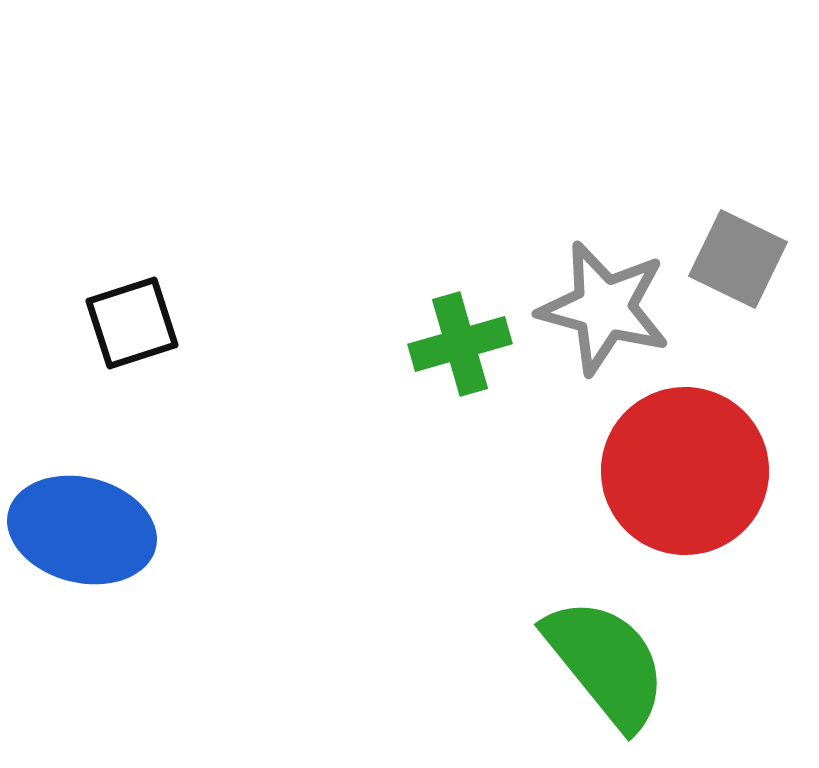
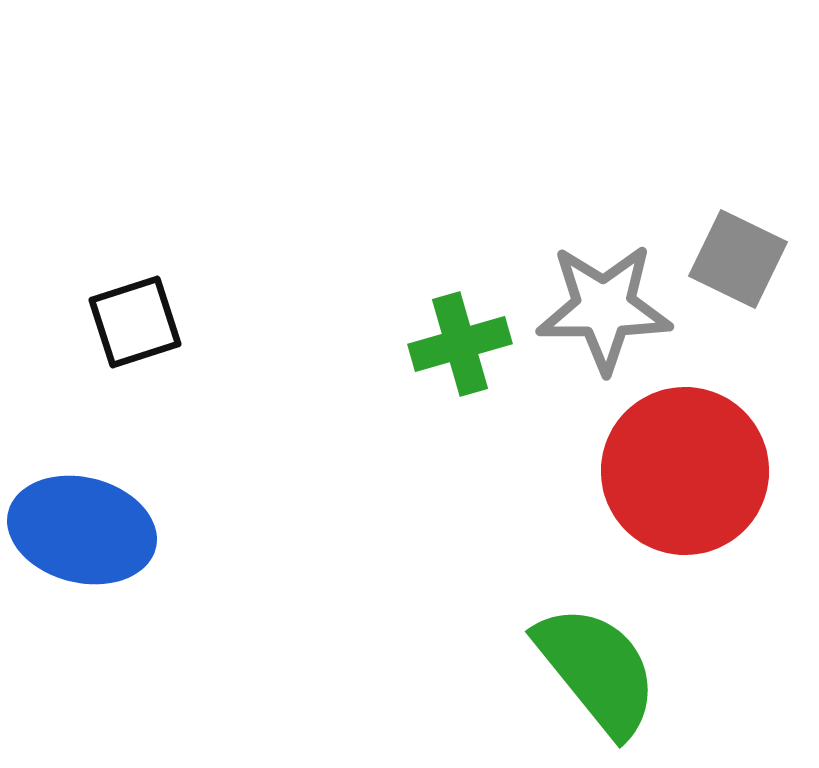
gray star: rotated 15 degrees counterclockwise
black square: moved 3 px right, 1 px up
green semicircle: moved 9 px left, 7 px down
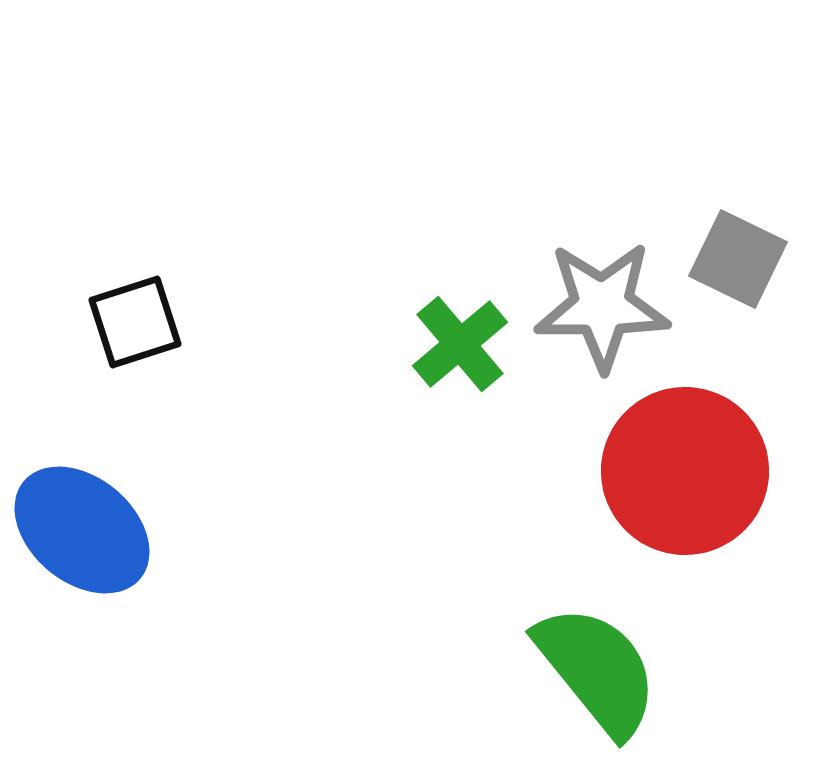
gray star: moved 2 px left, 2 px up
green cross: rotated 24 degrees counterclockwise
blue ellipse: rotated 26 degrees clockwise
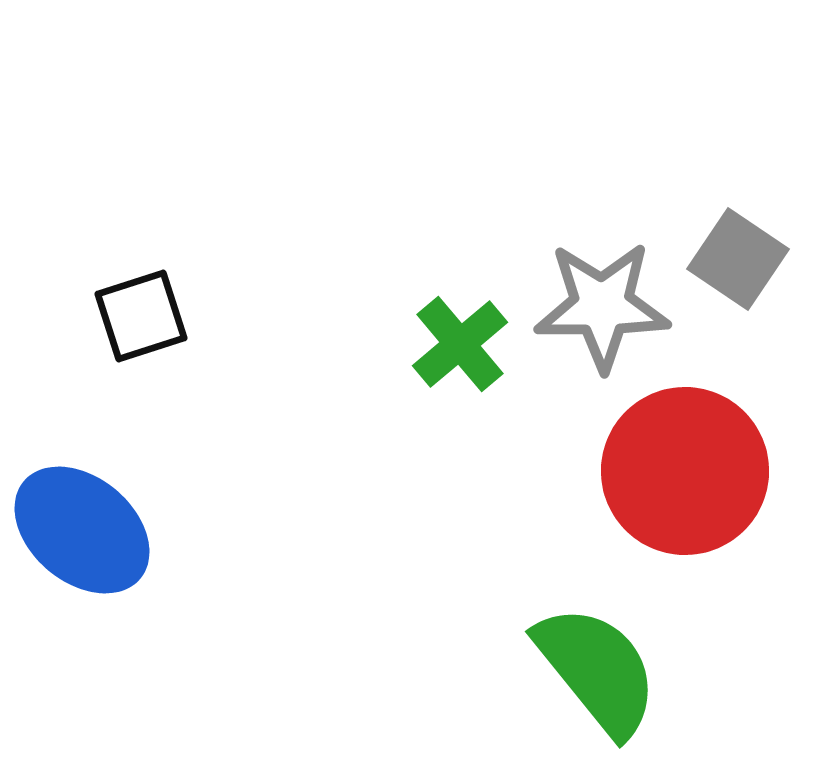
gray square: rotated 8 degrees clockwise
black square: moved 6 px right, 6 px up
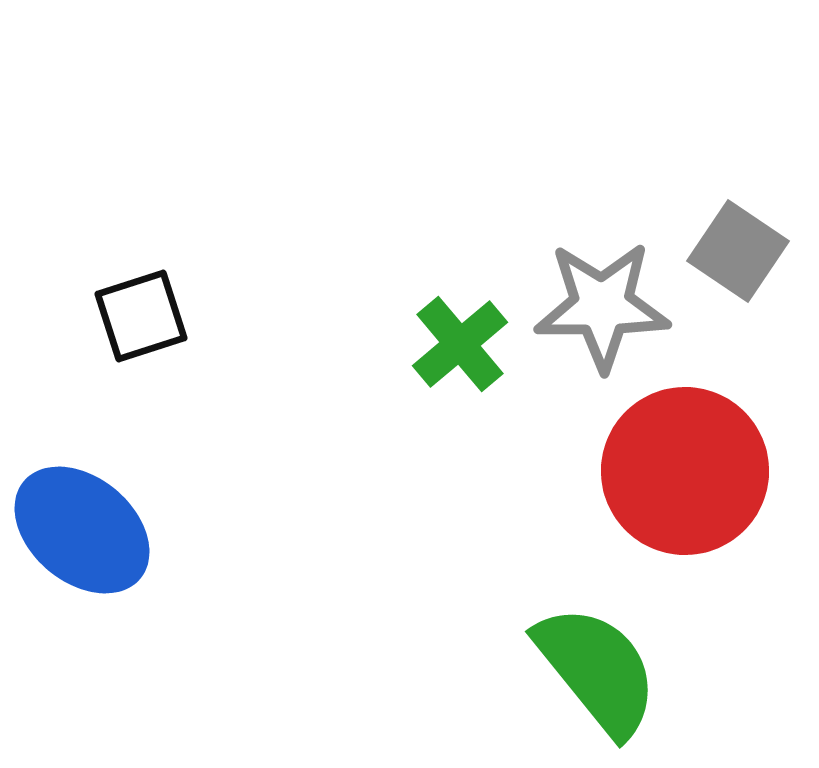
gray square: moved 8 px up
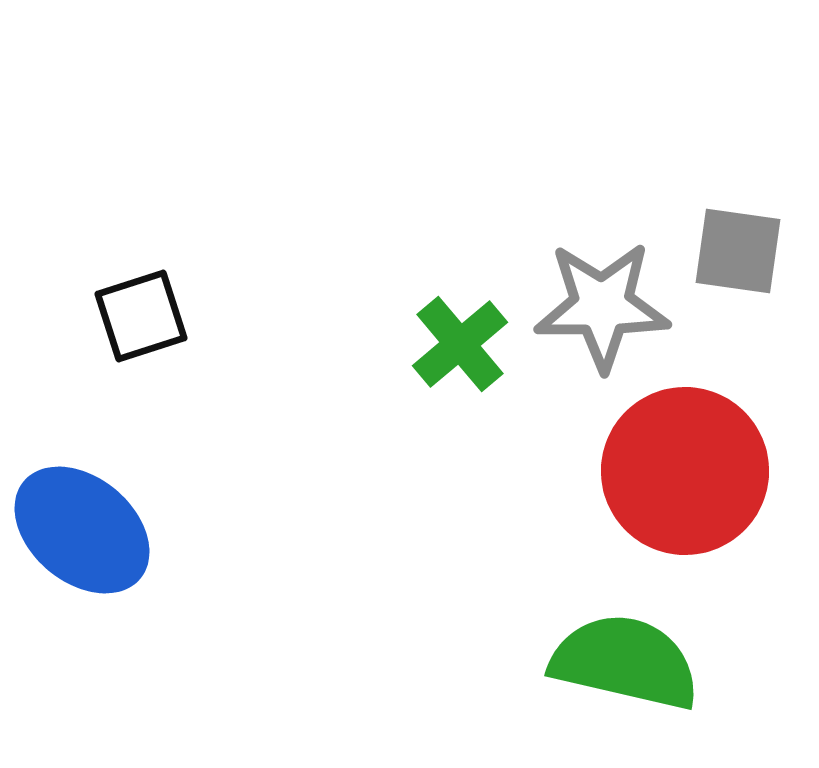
gray square: rotated 26 degrees counterclockwise
green semicircle: moved 28 px right, 8 px up; rotated 38 degrees counterclockwise
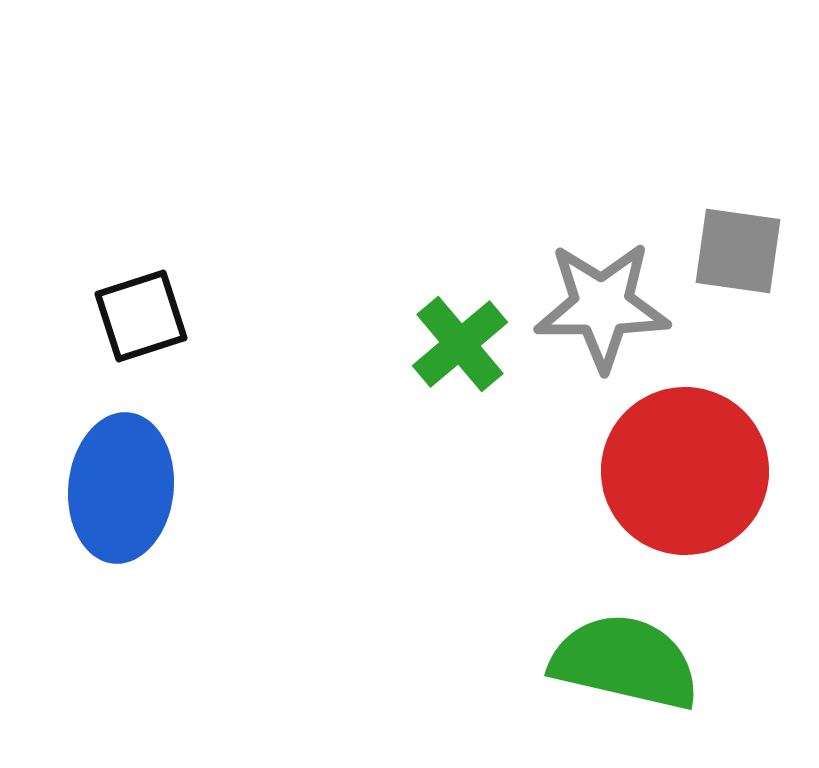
blue ellipse: moved 39 px right, 42 px up; rotated 56 degrees clockwise
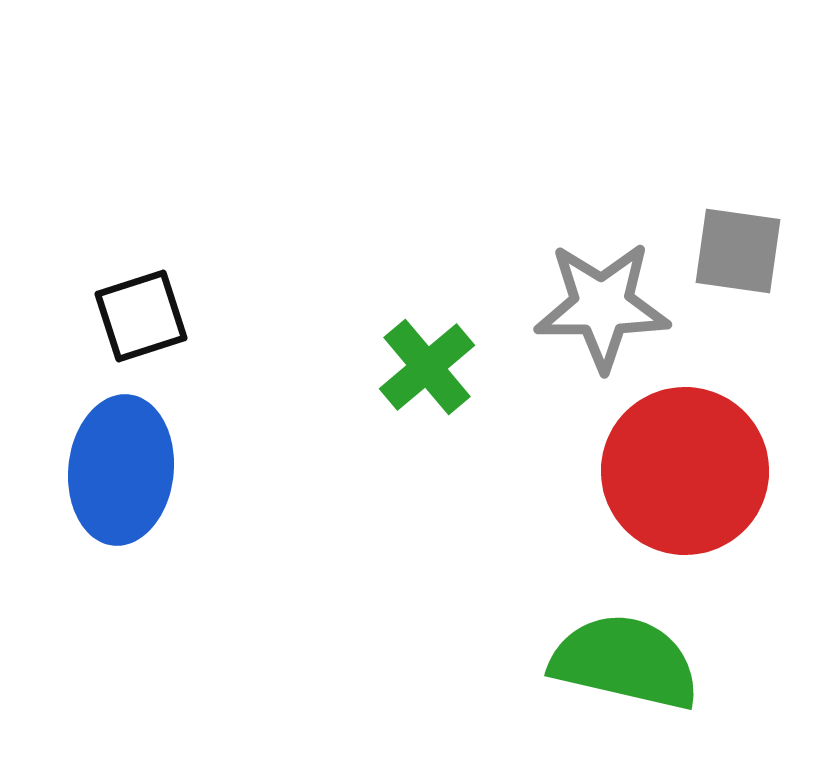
green cross: moved 33 px left, 23 px down
blue ellipse: moved 18 px up
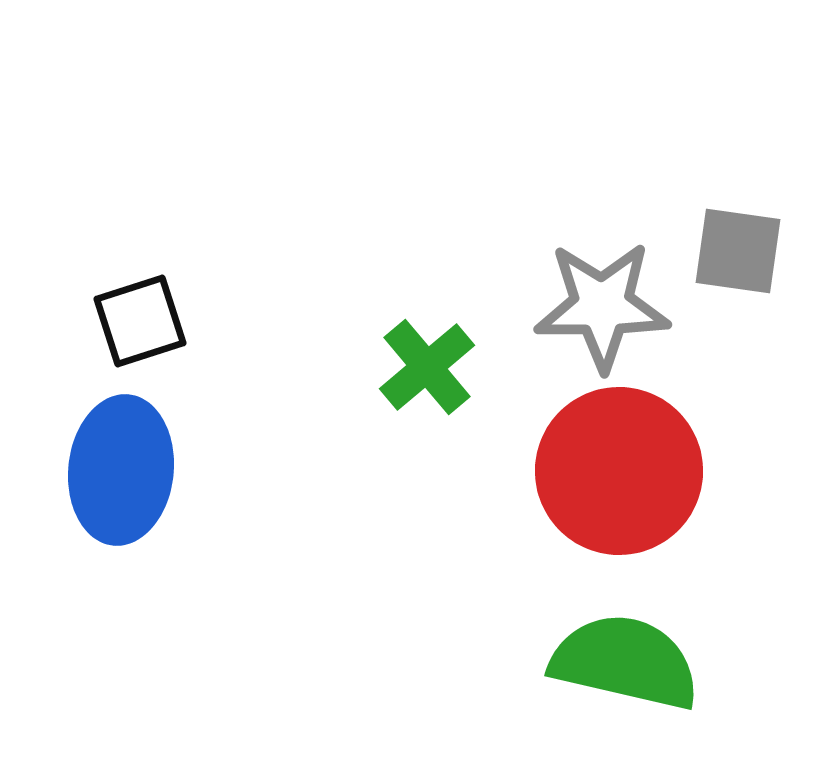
black square: moved 1 px left, 5 px down
red circle: moved 66 px left
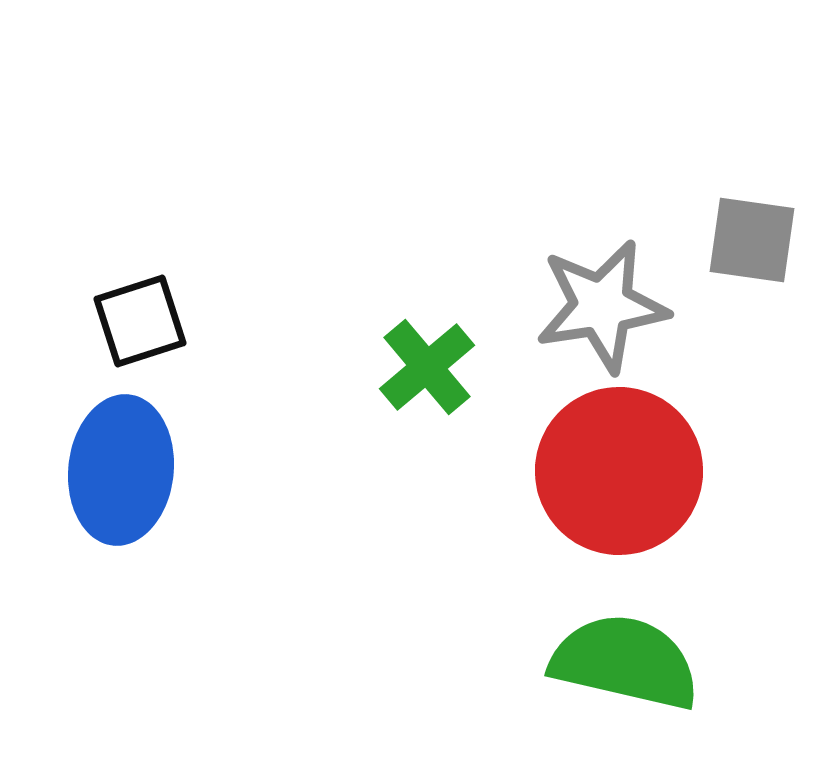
gray square: moved 14 px right, 11 px up
gray star: rotated 9 degrees counterclockwise
